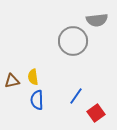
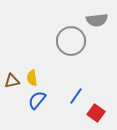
gray circle: moved 2 px left
yellow semicircle: moved 1 px left, 1 px down
blue semicircle: rotated 42 degrees clockwise
red square: rotated 18 degrees counterclockwise
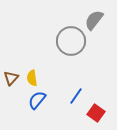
gray semicircle: moved 3 px left; rotated 135 degrees clockwise
brown triangle: moved 1 px left, 3 px up; rotated 35 degrees counterclockwise
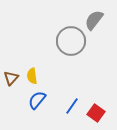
yellow semicircle: moved 2 px up
blue line: moved 4 px left, 10 px down
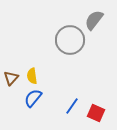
gray circle: moved 1 px left, 1 px up
blue semicircle: moved 4 px left, 2 px up
red square: rotated 12 degrees counterclockwise
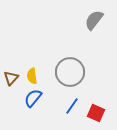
gray circle: moved 32 px down
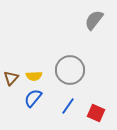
gray circle: moved 2 px up
yellow semicircle: moved 2 px right; rotated 84 degrees counterclockwise
blue line: moved 4 px left
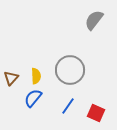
yellow semicircle: moved 2 px right; rotated 91 degrees counterclockwise
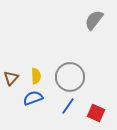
gray circle: moved 7 px down
blue semicircle: rotated 30 degrees clockwise
